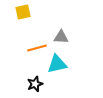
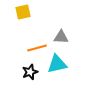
black star: moved 5 px left, 12 px up
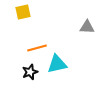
gray triangle: moved 26 px right, 10 px up
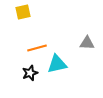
gray triangle: moved 16 px down
black star: moved 1 px down
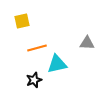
yellow square: moved 1 px left, 9 px down
black star: moved 4 px right, 7 px down
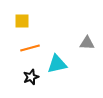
yellow square: rotated 14 degrees clockwise
orange line: moved 7 px left
black star: moved 3 px left, 3 px up
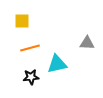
black star: rotated 14 degrees clockwise
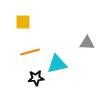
yellow square: moved 1 px right, 1 px down
orange line: moved 4 px down
black star: moved 5 px right, 1 px down
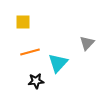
gray triangle: rotated 49 degrees counterclockwise
cyan triangle: moved 1 px right, 1 px up; rotated 35 degrees counterclockwise
black star: moved 3 px down
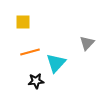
cyan triangle: moved 2 px left
